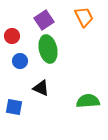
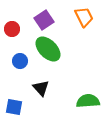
red circle: moved 7 px up
green ellipse: rotated 32 degrees counterclockwise
black triangle: rotated 24 degrees clockwise
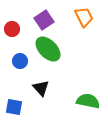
green semicircle: rotated 15 degrees clockwise
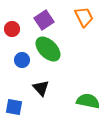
blue circle: moved 2 px right, 1 px up
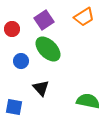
orange trapezoid: rotated 85 degrees clockwise
blue circle: moved 1 px left, 1 px down
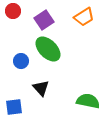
red circle: moved 1 px right, 18 px up
blue square: rotated 18 degrees counterclockwise
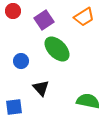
green ellipse: moved 9 px right
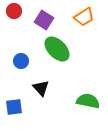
red circle: moved 1 px right
purple square: rotated 24 degrees counterclockwise
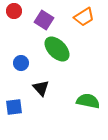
blue circle: moved 2 px down
